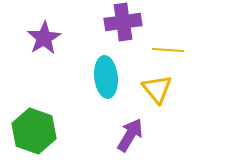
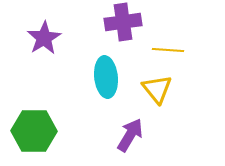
green hexagon: rotated 18 degrees counterclockwise
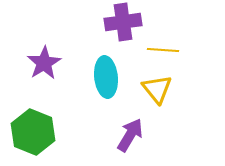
purple star: moved 25 px down
yellow line: moved 5 px left
green hexagon: moved 1 px left, 1 px down; rotated 21 degrees clockwise
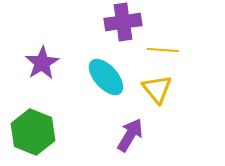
purple star: moved 2 px left
cyan ellipse: rotated 36 degrees counterclockwise
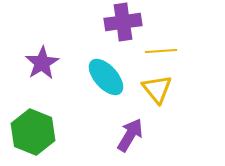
yellow line: moved 2 px left, 1 px down; rotated 8 degrees counterclockwise
